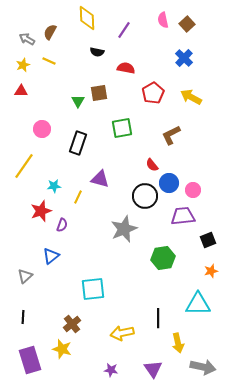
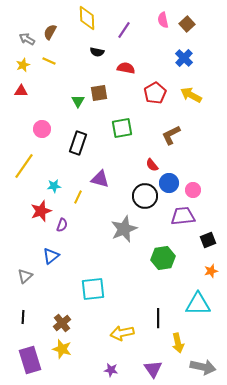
red pentagon at (153, 93): moved 2 px right
yellow arrow at (191, 97): moved 2 px up
brown cross at (72, 324): moved 10 px left, 1 px up
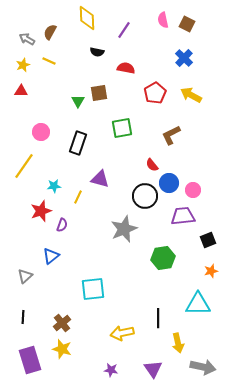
brown square at (187, 24): rotated 21 degrees counterclockwise
pink circle at (42, 129): moved 1 px left, 3 px down
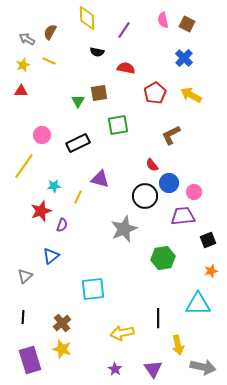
green square at (122, 128): moved 4 px left, 3 px up
pink circle at (41, 132): moved 1 px right, 3 px down
black rectangle at (78, 143): rotated 45 degrees clockwise
pink circle at (193, 190): moved 1 px right, 2 px down
yellow arrow at (178, 343): moved 2 px down
purple star at (111, 370): moved 4 px right, 1 px up; rotated 24 degrees clockwise
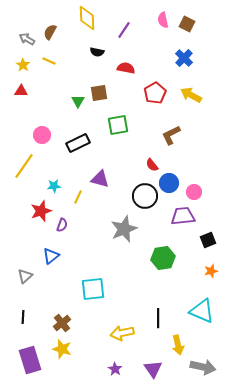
yellow star at (23, 65): rotated 16 degrees counterclockwise
cyan triangle at (198, 304): moved 4 px right, 7 px down; rotated 24 degrees clockwise
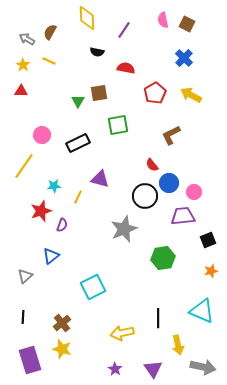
cyan square at (93, 289): moved 2 px up; rotated 20 degrees counterclockwise
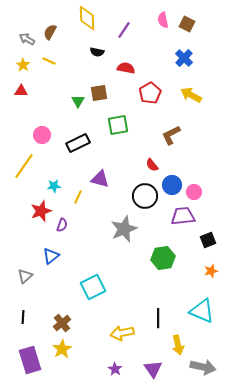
red pentagon at (155, 93): moved 5 px left
blue circle at (169, 183): moved 3 px right, 2 px down
yellow star at (62, 349): rotated 24 degrees clockwise
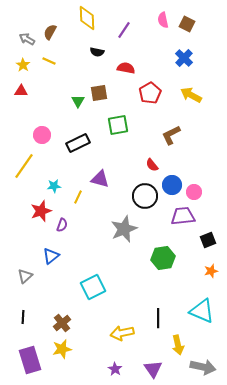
yellow star at (62, 349): rotated 18 degrees clockwise
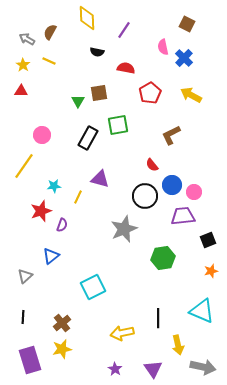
pink semicircle at (163, 20): moved 27 px down
black rectangle at (78, 143): moved 10 px right, 5 px up; rotated 35 degrees counterclockwise
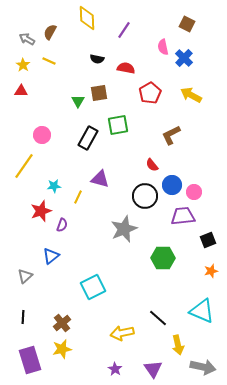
black semicircle at (97, 52): moved 7 px down
green hexagon at (163, 258): rotated 10 degrees clockwise
black line at (158, 318): rotated 48 degrees counterclockwise
